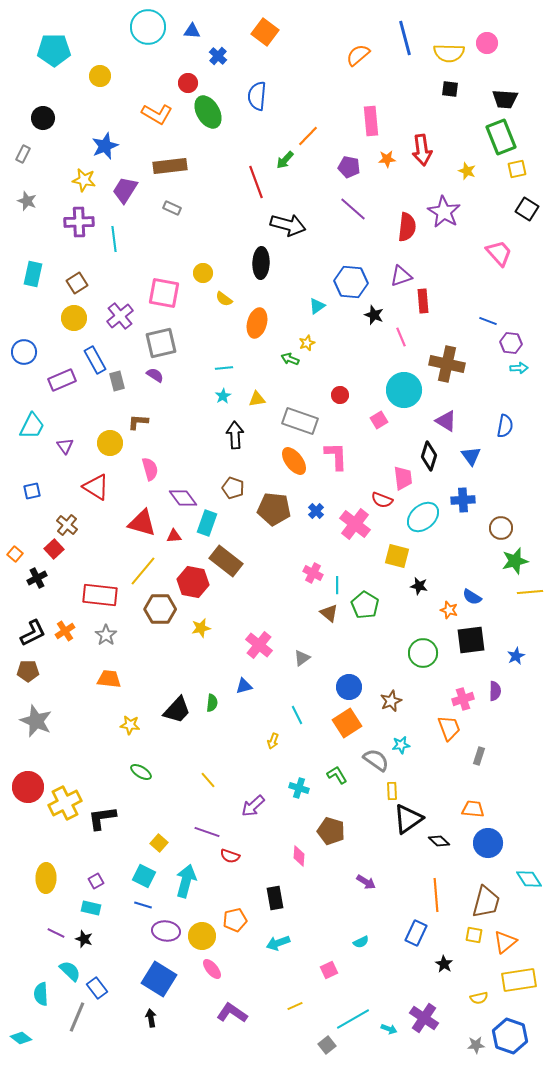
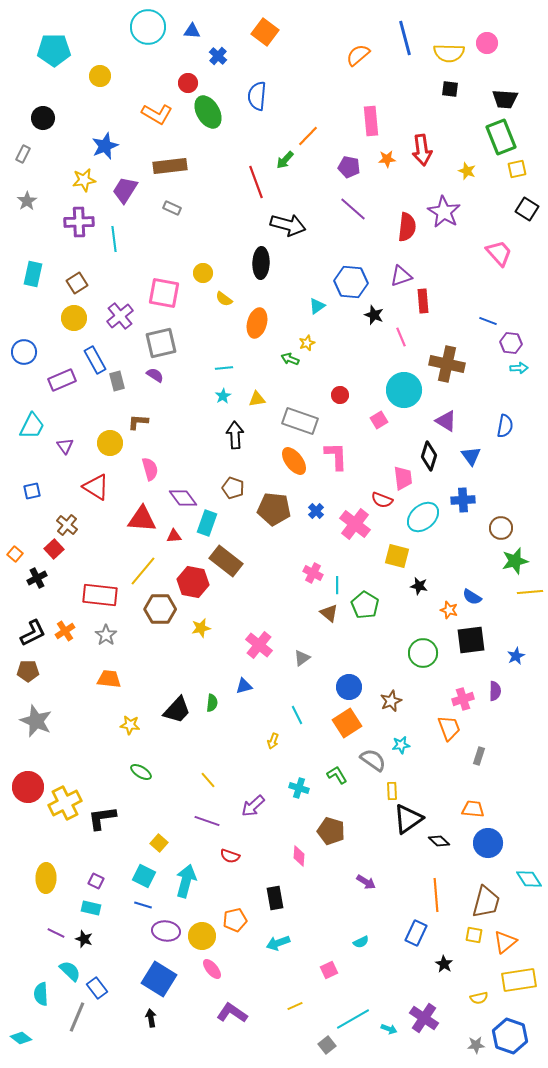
yellow star at (84, 180): rotated 20 degrees counterclockwise
gray star at (27, 201): rotated 18 degrees clockwise
red triangle at (142, 523): moved 4 px up; rotated 12 degrees counterclockwise
gray semicircle at (376, 760): moved 3 px left
purple line at (207, 832): moved 11 px up
purple square at (96, 881): rotated 35 degrees counterclockwise
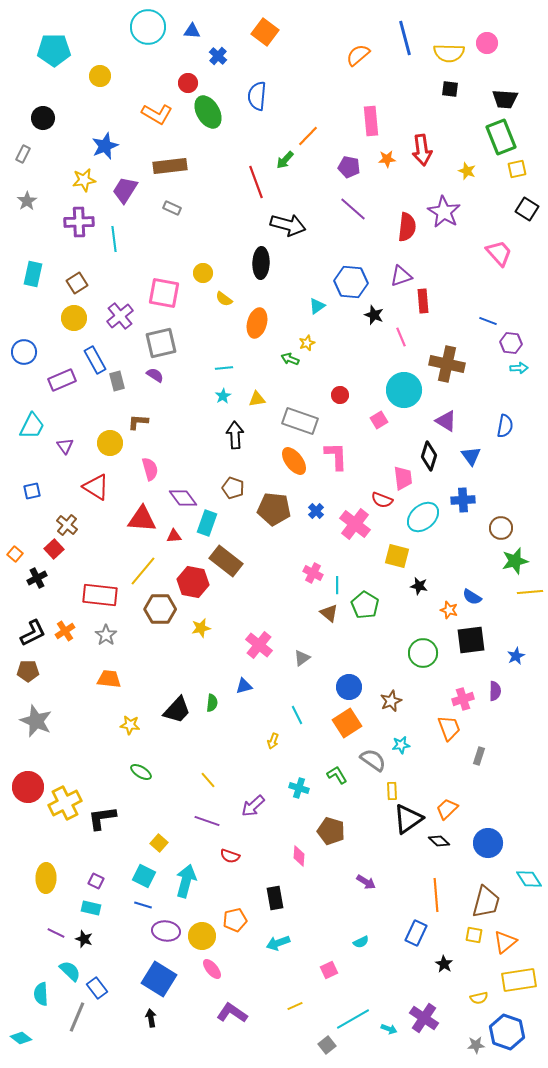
orange trapezoid at (473, 809): moved 26 px left; rotated 50 degrees counterclockwise
blue hexagon at (510, 1036): moved 3 px left, 4 px up
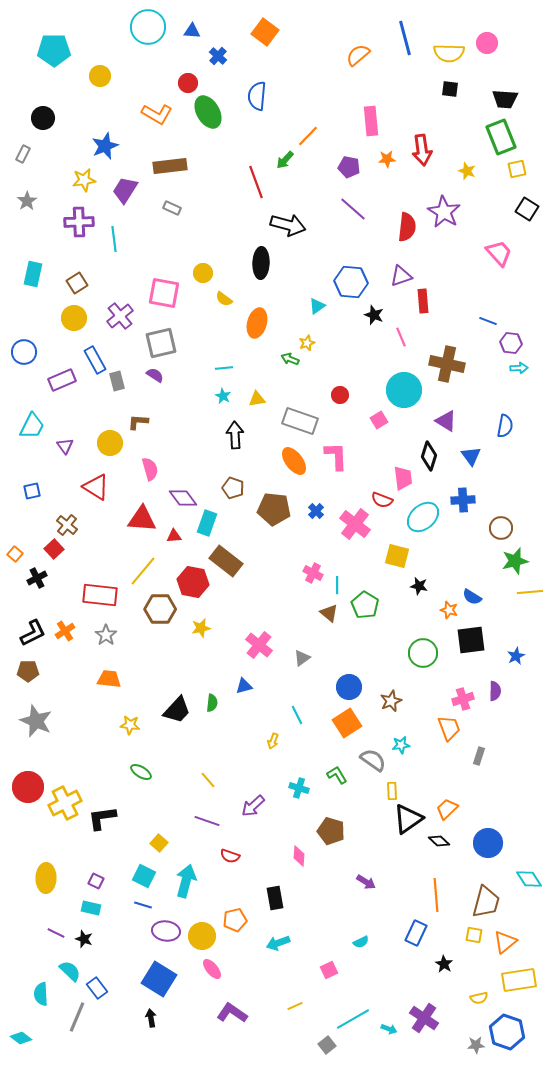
cyan star at (223, 396): rotated 14 degrees counterclockwise
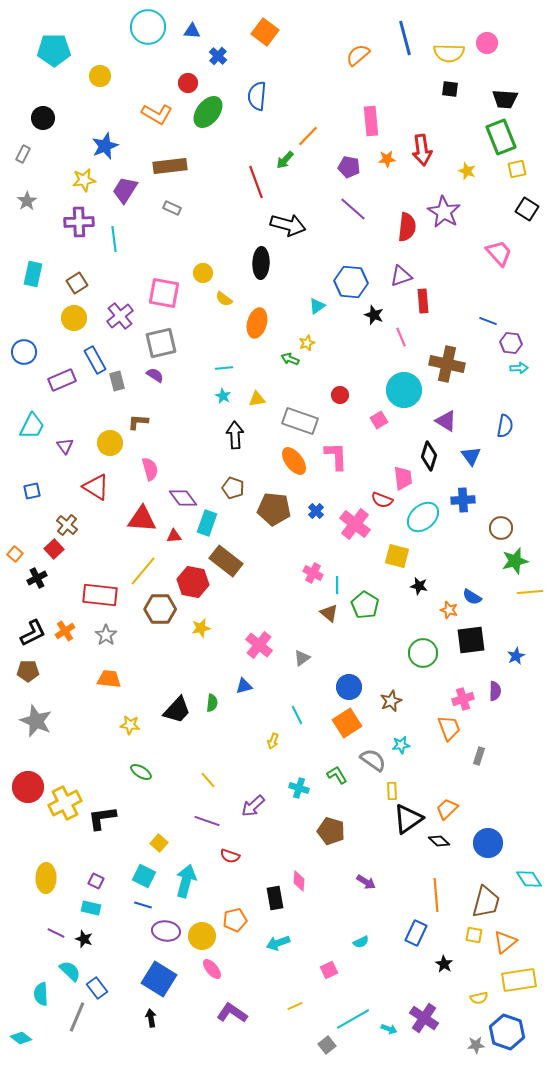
green ellipse at (208, 112): rotated 68 degrees clockwise
pink diamond at (299, 856): moved 25 px down
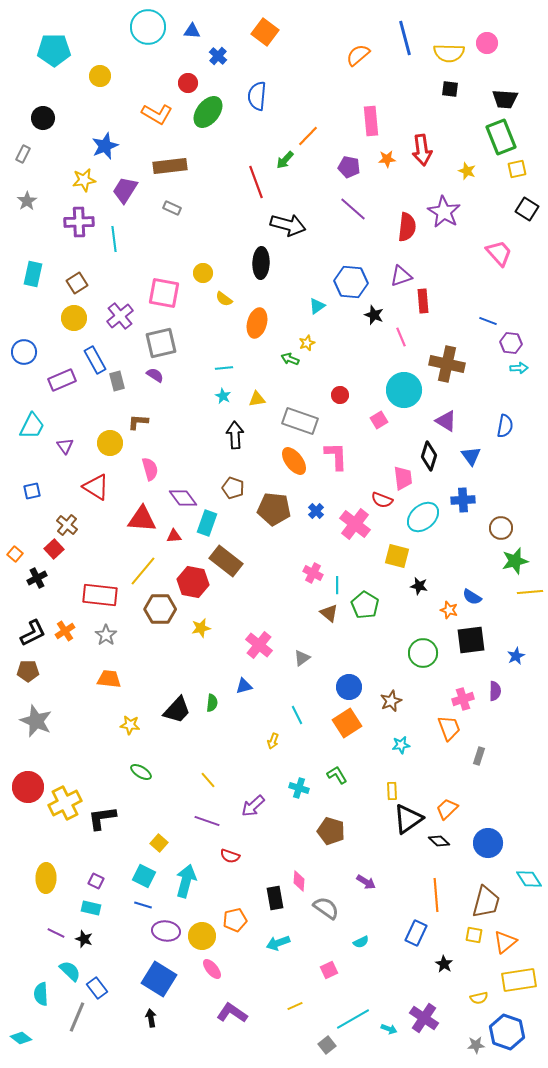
gray semicircle at (373, 760): moved 47 px left, 148 px down
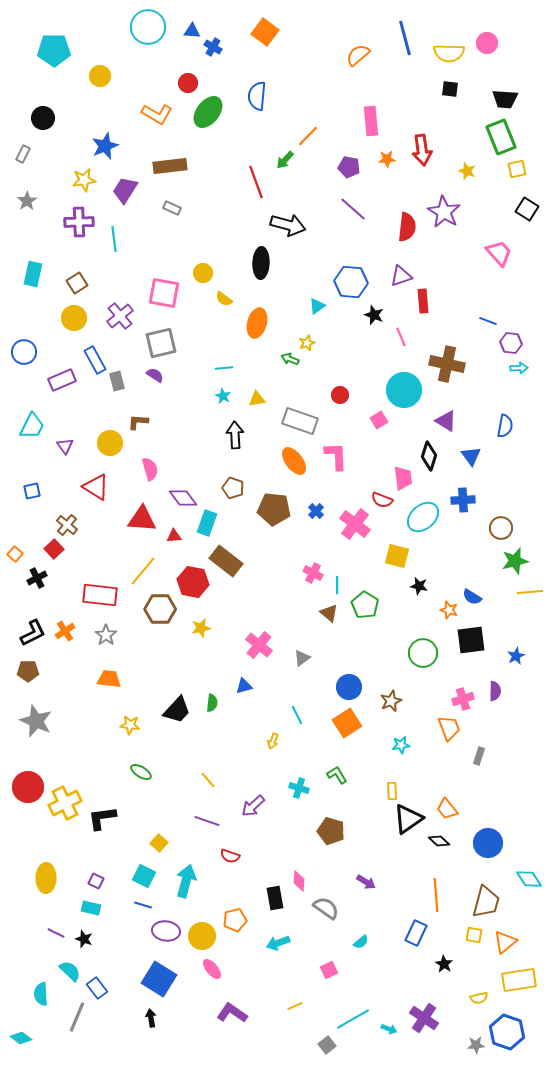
blue cross at (218, 56): moved 5 px left, 9 px up; rotated 12 degrees counterclockwise
orange trapezoid at (447, 809): rotated 85 degrees counterclockwise
cyan semicircle at (361, 942): rotated 14 degrees counterclockwise
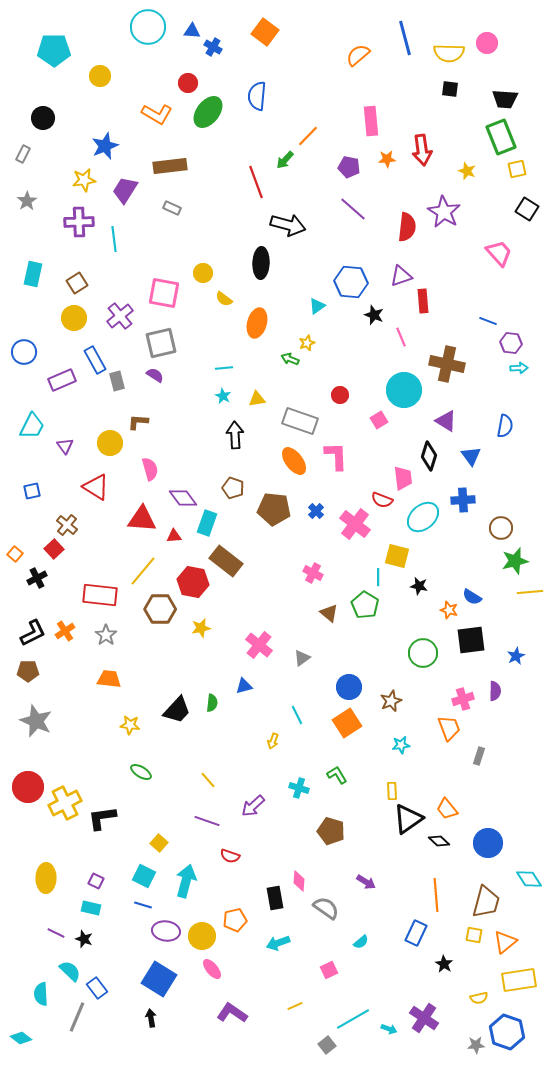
cyan line at (337, 585): moved 41 px right, 8 px up
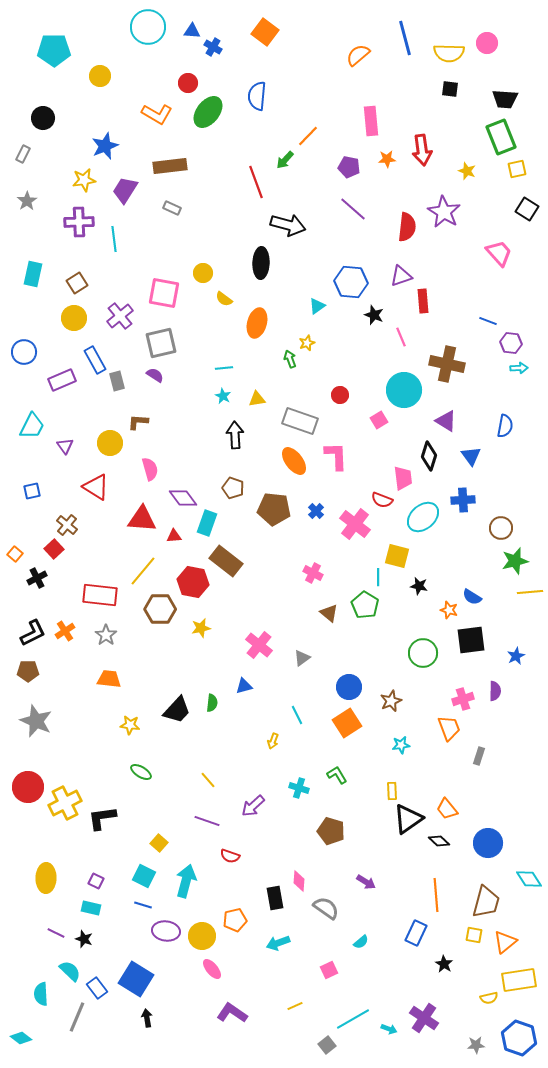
green arrow at (290, 359): rotated 48 degrees clockwise
blue square at (159, 979): moved 23 px left
yellow semicircle at (479, 998): moved 10 px right
black arrow at (151, 1018): moved 4 px left
blue hexagon at (507, 1032): moved 12 px right, 6 px down
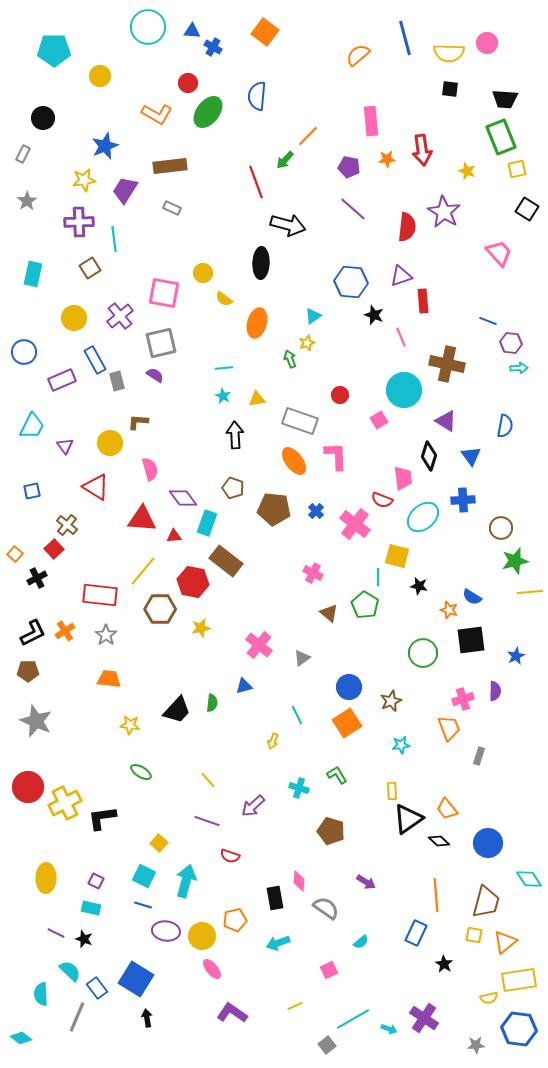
brown square at (77, 283): moved 13 px right, 15 px up
cyan triangle at (317, 306): moved 4 px left, 10 px down
blue hexagon at (519, 1038): moved 9 px up; rotated 12 degrees counterclockwise
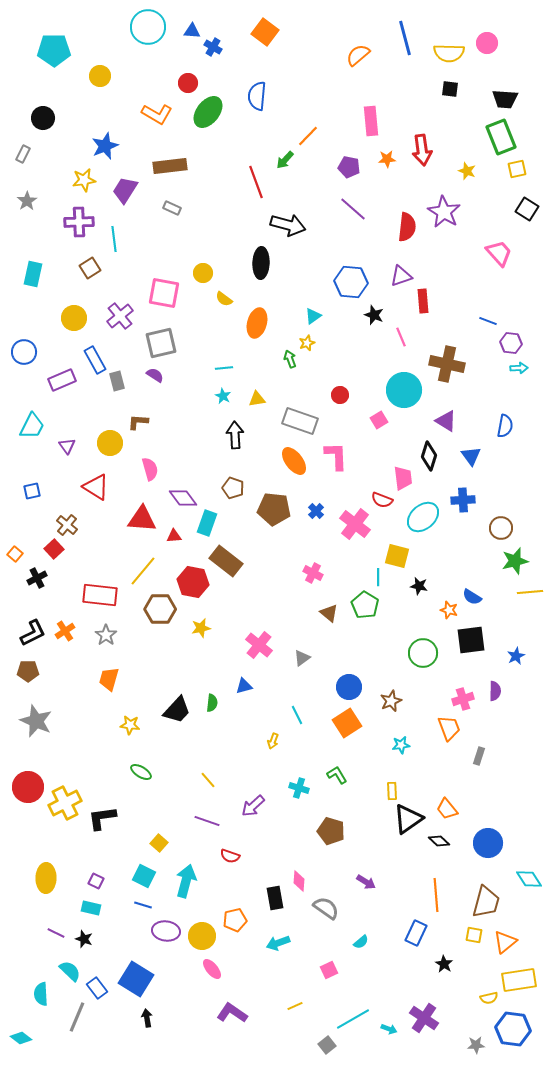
purple triangle at (65, 446): moved 2 px right
orange trapezoid at (109, 679): rotated 80 degrees counterclockwise
blue hexagon at (519, 1029): moved 6 px left
